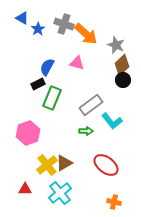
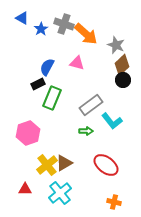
blue star: moved 3 px right
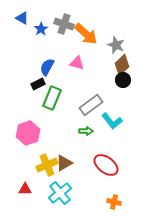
yellow cross: rotated 15 degrees clockwise
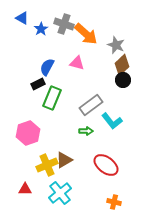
brown triangle: moved 3 px up
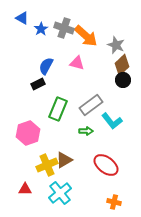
gray cross: moved 4 px down
orange arrow: moved 2 px down
blue semicircle: moved 1 px left, 1 px up
green rectangle: moved 6 px right, 11 px down
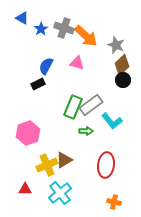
green rectangle: moved 15 px right, 2 px up
red ellipse: rotated 60 degrees clockwise
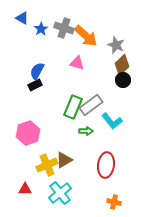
blue semicircle: moved 9 px left, 5 px down
black rectangle: moved 3 px left, 1 px down
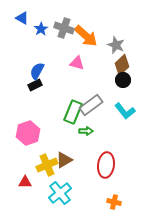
green rectangle: moved 5 px down
cyan L-shape: moved 13 px right, 10 px up
red triangle: moved 7 px up
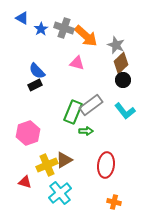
brown diamond: moved 1 px left, 2 px up
blue semicircle: rotated 72 degrees counterclockwise
red triangle: rotated 16 degrees clockwise
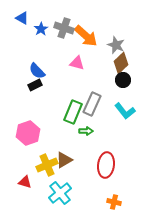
gray rectangle: moved 1 px right, 1 px up; rotated 30 degrees counterclockwise
